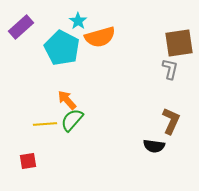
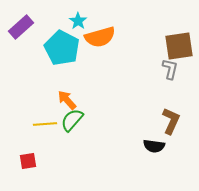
brown square: moved 3 px down
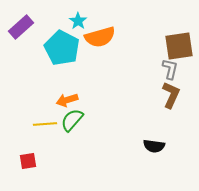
orange arrow: rotated 65 degrees counterclockwise
brown L-shape: moved 26 px up
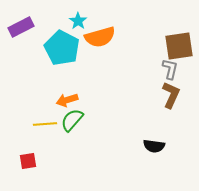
purple rectangle: rotated 15 degrees clockwise
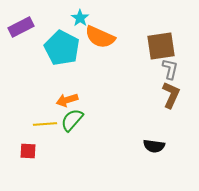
cyan star: moved 2 px right, 3 px up
orange semicircle: rotated 40 degrees clockwise
brown square: moved 18 px left
red square: moved 10 px up; rotated 12 degrees clockwise
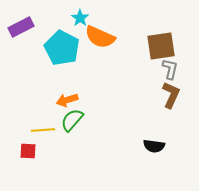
yellow line: moved 2 px left, 6 px down
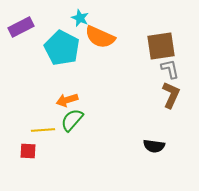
cyan star: rotated 12 degrees counterclockwise
gray L-shape: rotated 25 degrees counterclockwise
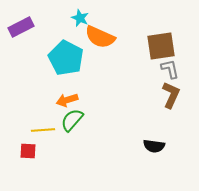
cyan pentagon: moved 4 px right, 10 px down
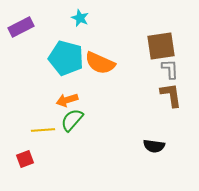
orange semicircle: moved 26 px down
cyan pentagon: rotated 12 degrees counterclockwise
gray L-shape: rotated 10 degrees clockwise
brown L-shape: rotated 32 degrees counterclockwise
red square: moved 3 px left, 8 px down; rotated 24 degrees counterclockwise
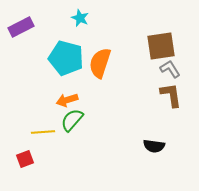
orange semicircle: rotated 84 degrees clockwise
gray L-shape: rotated 30 degrees counterclockwise
yellow line: moved 2 px down
